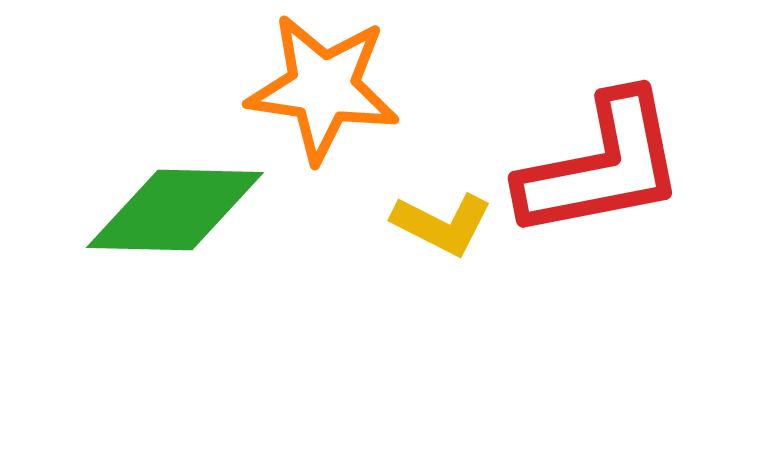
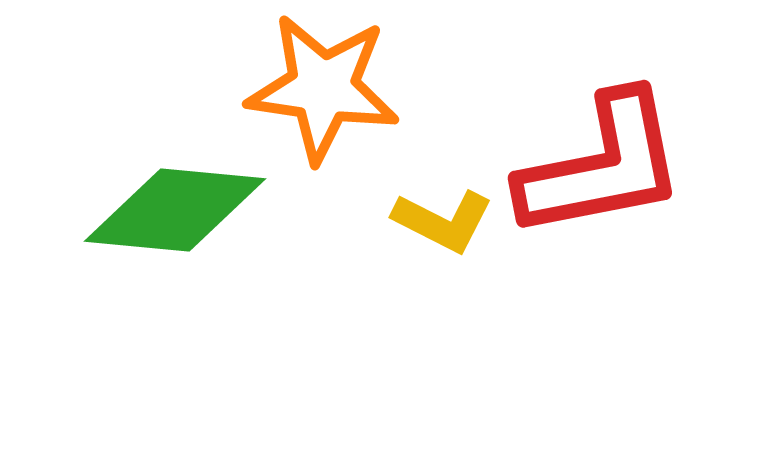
green diamond: rotated 4 degrees clockwise
yellow L-shape: moved 1 px right, 3 px up
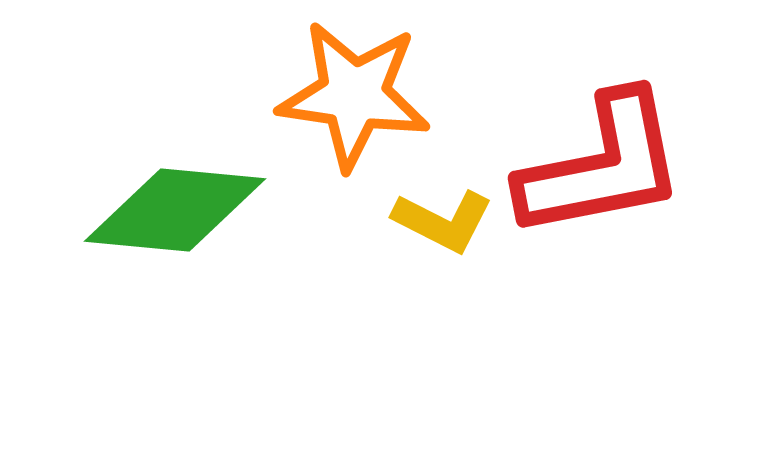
orange star: moved 31 px right, 7 px down
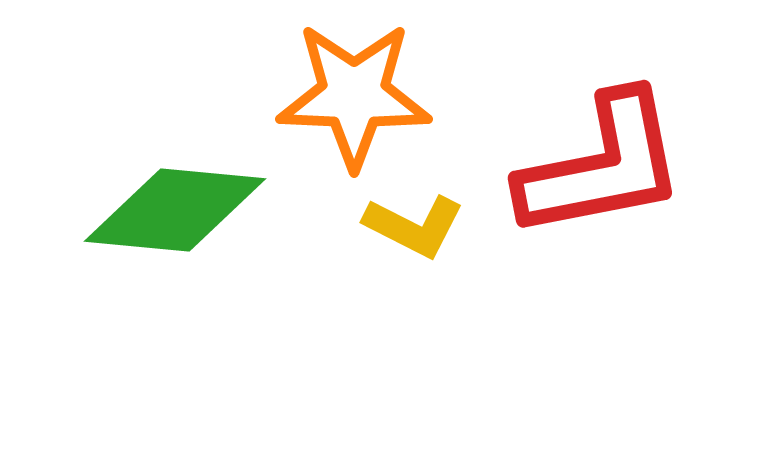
orange star: rotated 6 degrees counterclockwise
yellow L-shape: moved 29 px left, 5 px down
